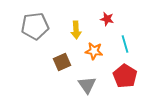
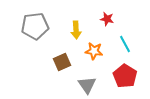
cyan line: rotated 12 degrees counterclockwise
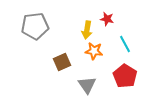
yellow arrow: moved 11 px right; rotated 12 degrees clockwise
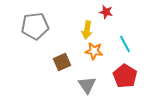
red star: moved 1 px left, 7 px up
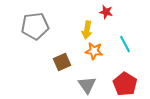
red pentagon: moved 8 px down
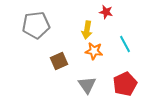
gray pentagon: moved 1 px right, 1 px up
brown square: moved 3 px left, 1 px up
red pentagon: rotated 15 degrees clockwise
